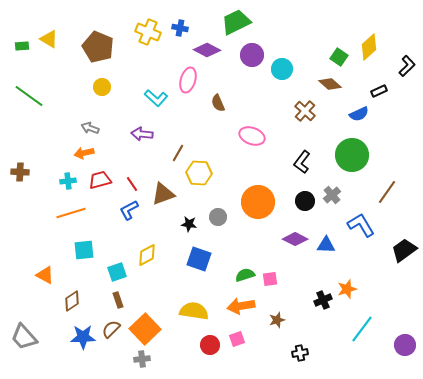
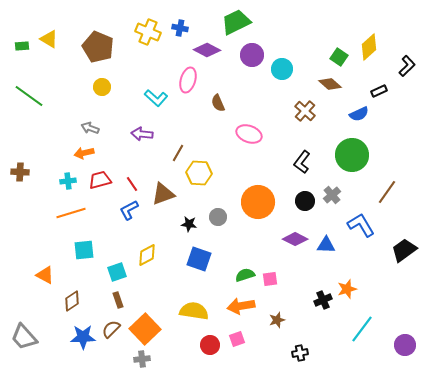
pink ellipse at (252, 136): moved 3 px left, 2 px up
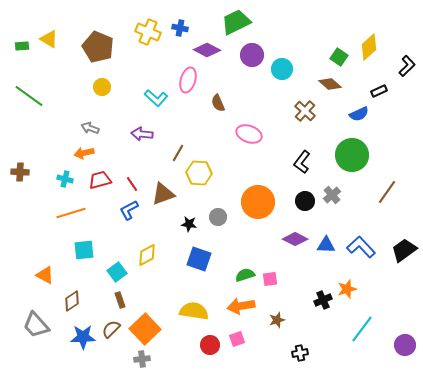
cyan cross at (68, 181): moved 3 px left, 2 px up; rotated 21 degrees clockwise
blue L-shape at (361, 225): moved 22 px down; rotated 12 degrees counterclockwise
cyan square at (117, 272): rotated 18 degrees counterclockwise
brown rectangle at (118, 300): moved 2 px right
gray trapezoid at (24, 337): moved 12 px right, 12 px up
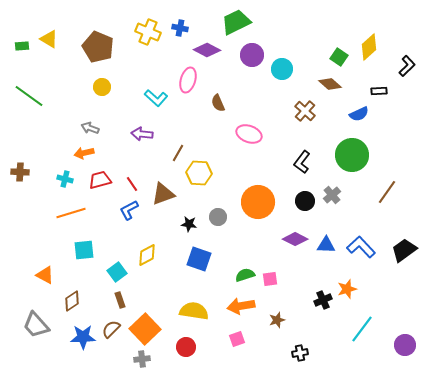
black rectangle at (379, 91): rotated 21 degrees clockwise
red circle at (210, 345): moved 24 px left, 2 px down
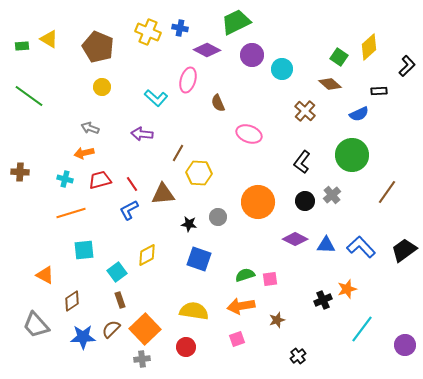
brown triangle at (163, 194): rotated 15 degrees clockwise
black cross at (300, 353): moved 2 px left, 3 px down; rotated 28 degrees counterclockwise
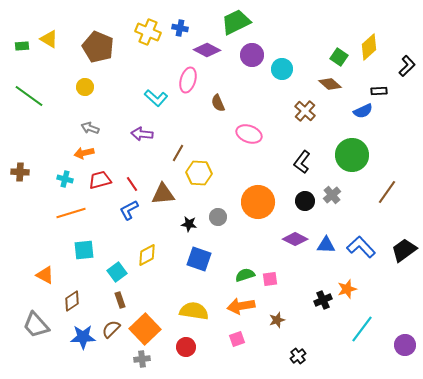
yellow circle at (102, 87): moved 17 px left
blue semicircle at (359, 114): moved 4 px right, 3 px up
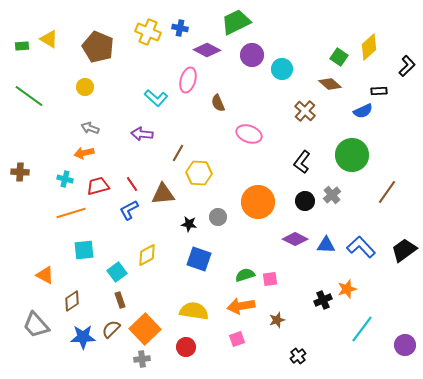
red trapezoid at (100, 180): moved 2 px left, 6 px down
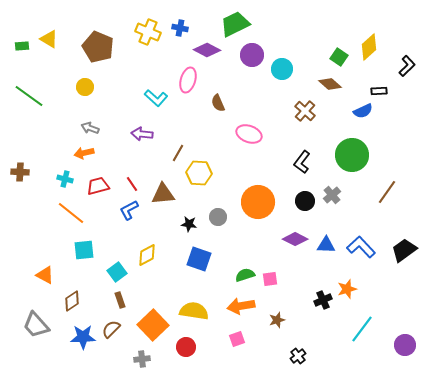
green trapezoid at (236, 22): moved 1 px left, 2 px down
orange line at (71, 213): rotated 56 degrees clockwise
orange square at (145, 329): moved 8 px right, 4 px up
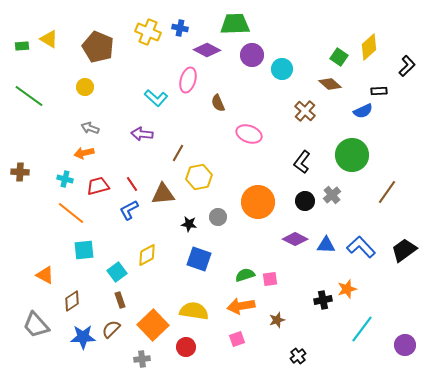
green trapezoid at (235, 24): rotated 24 degrees clockwise
yellow hexagon at (199, 173): moved 4 px down; rotated 15 degrees counterclockwise
black cross at (323, 300): rotated 12 degrees clockwise
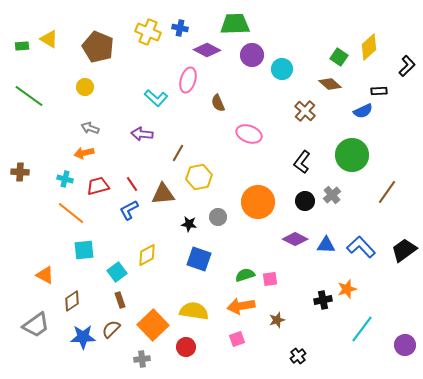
gray trapezoid at (36, 325): rotated 84 degrees counterclockwise
